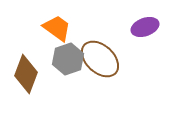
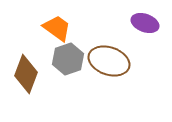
purple ellipse: moved 4 px up; rotated 40 degrees clockwise
brown ellipse: moved 9 px right, 2 px down; rotated 24 degrees counterclockwise
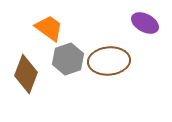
purple ellipse: rotated 8 degrees clockwise
orange trapezoid: moved 8 px left
brown ellipse: rotated 24 degrees counterclockwise
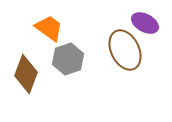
brown ellipse: moved 16 px right, 11 px up; rotated 69 degrees clockwise
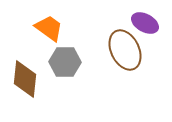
gray hexagon: moved 3 px left, 3 px down; rotated 20 degrees clockwise
brown diamond: moved 1 px left, 5 px down; rotated 15 degrees counterclockwise
